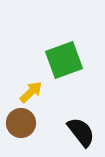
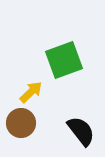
black semicircle: moved 1 px up
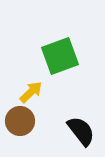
green square: moved 4 px left, 4 px up
brown circle: moved 1 px left, 2 px up
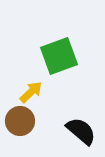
green square: moved 1 px left
black semicircle: rotated 12 degrees counterclockwise
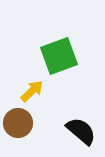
yellow arrow: moved 1 px right, 1 px up
brown circle: moved 2 px left, 2 px down
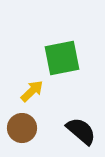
green square: moved 3 px right, 2 px down; rotated 9 degrees clockwise
brown circle: moved 4 px right, 5 px down
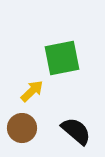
black semicircle: moved 5 px left
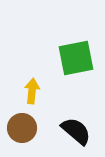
green square: moved 14 px right
yellow arrow: rotated 40 degrees counterclockwise
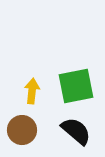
green square: moved 28 px down
brown circle: moved 2 px down
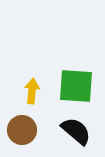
green square: rotated 15 degrees clockwise
